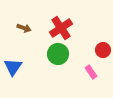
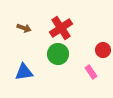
blue triangle: moved 11 px right, 5 px down; rotated 48 degrees clockwise
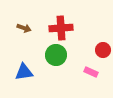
red cross: rotated 30 degrees clockwise
green circle: moved 2 px left, 1 px down
pink rectangle: rotated 32 degrees counterclockwise
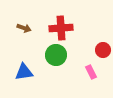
pink rectangle: rotated 40 degrees clockwise
